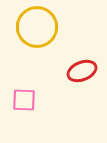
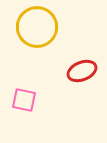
pink square: rotated 10 degrees clockwise
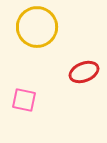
red ellipse: moved 2 px right, 1 px down
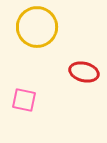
red ellipse: rotated 36 degrees clockwise
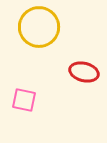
yellow circle: moved 2 px right
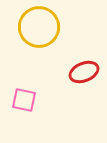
red ellipse: rotated 36 degrees counterclockwise
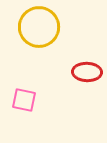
red ellipse: moved 3 px right; rotated 24 degrees clockwise
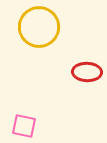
pink square: moved 26 px down
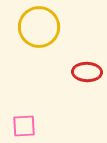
pink square: rotated 15 degrees counterclockwise
